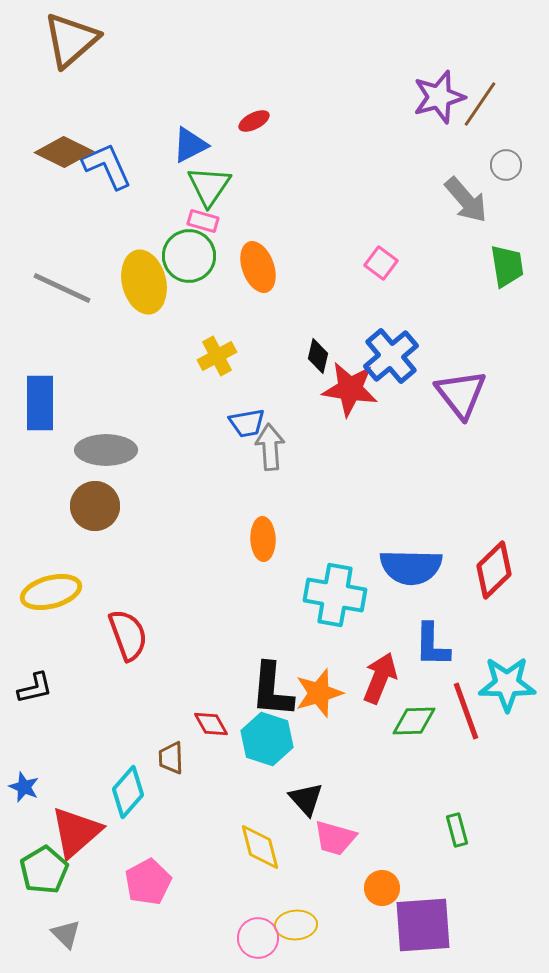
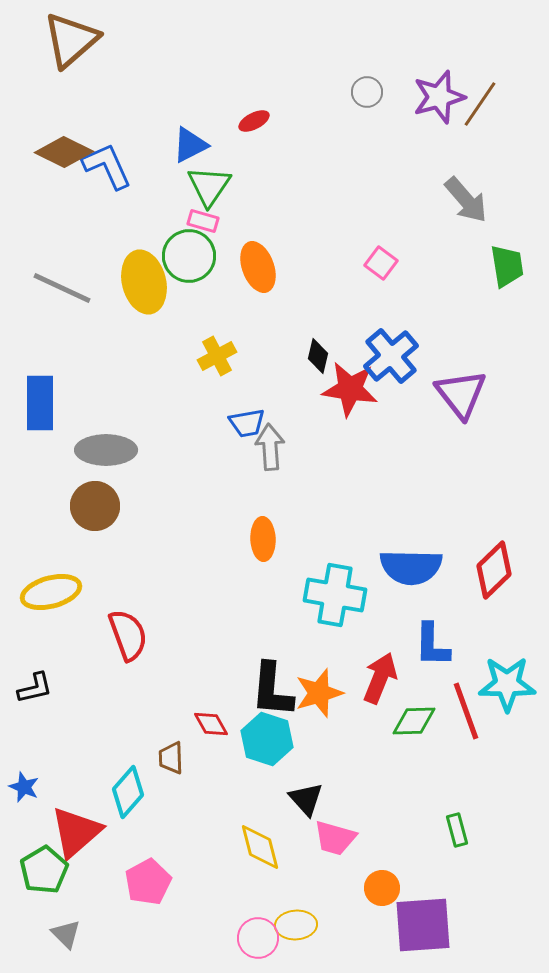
gray circle at (506, 165): moved 139 px left, 73 px up
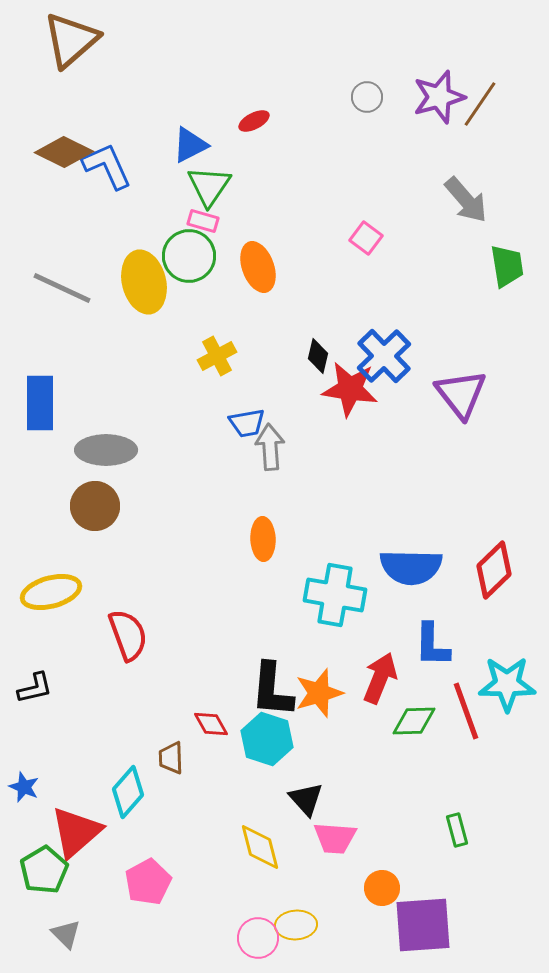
gray circle at (367, 92): moved 5 px down
pink square at (381, 263): moved 15 px left, 25 px up
blue cross at (391, 356): moved 7 px left; rotated 4 degrees counterclockwise
pink trapezoid at (335, 838): rotated 12 degrees counterclockwise
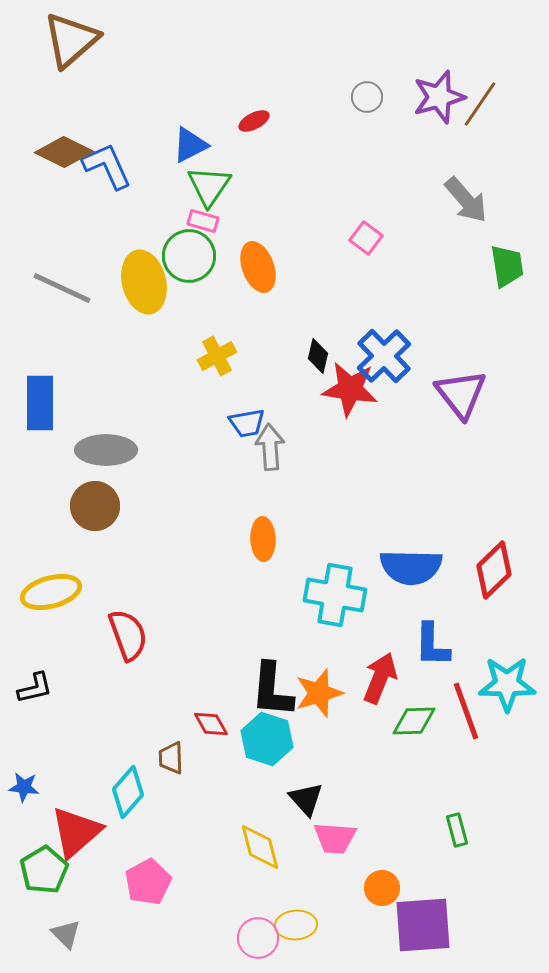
blue star at (24, 787): rotated 16 degrees counterclockwise
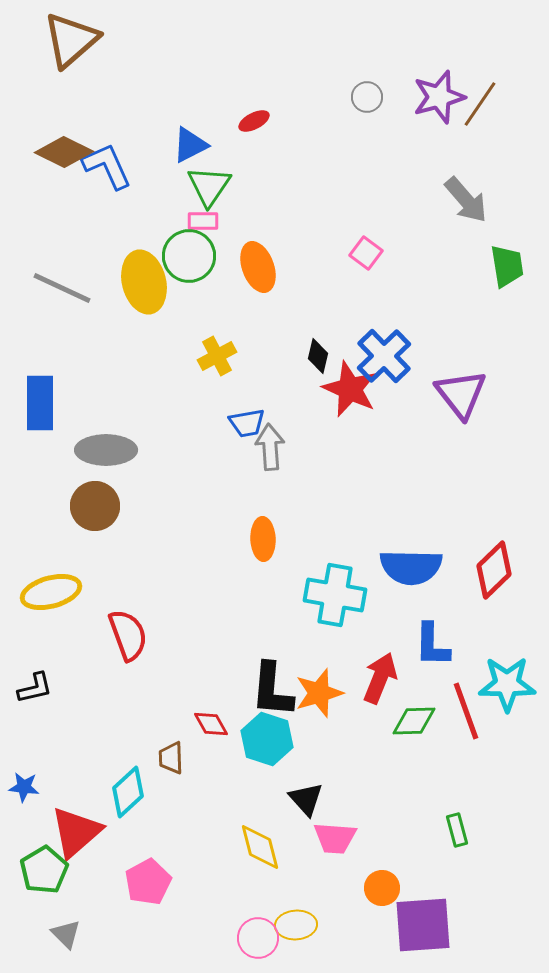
pink rectangle at (203, 221): rotated 16 degrees counterclockwise
pink square at (366, 238): moved 15 px down
red star at (350, 389): rotated 16 degrees clockwise
cyan diamond at (128, 792): rotated 6 degrees clockwise
